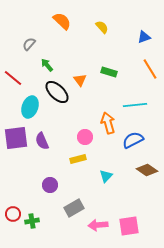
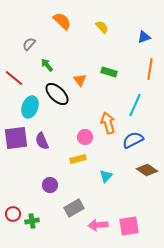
orange line: rotated 40 degrees clockwise
red line: moved 1 px right
black ellipse: moved 2 px down
cyan line: rotated 60 degrees counterclockwise
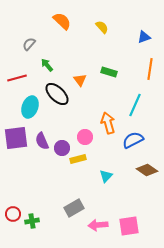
red line: moved 3 px right; rotated 54 degrees counterclockwise
purple circle: moved 12 px right, 37 px up
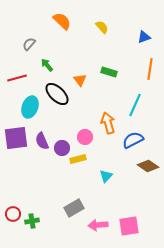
brown diamond: moved 1 px right, 4 px up
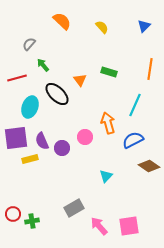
blue triangle: moved 11 px up; rotated 24 degrees counterclockwise
green arrow: moved 4 px left
yellow rectangle: moved 48 px left
brown diamond: moved 1 px right
pink arrow: moved 1 px right, 1 px down; rotated 54 degrees clockwise
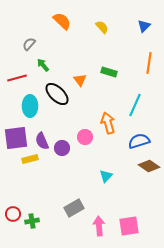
orange line: moved 1 px left, 6 px up
cyan ellipse: moved 1 px up; rotated 20 degrees counterclockwise
blue semicircle: moved 6 px right, 1 px down; rotated 10 degrees clockwise
pink arrow: rotated 36 degrees clockwise
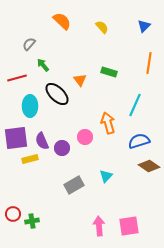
gray rectangle: moved 23 px up
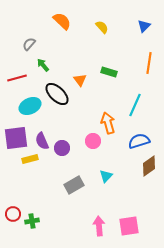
cyan ellipse: rotated 65 degrees clockwise
pink circle: moved 8 px right, 4 px down
brown diamond: rotated 70 degrees counterclockwise
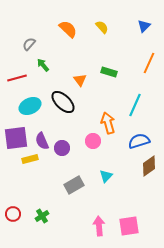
orange semicircle: moved 6 px right, 8 px down
orange line: rotated 15 degrees clockwise
black ellipse: moved 6 px right, 8 px down
green cross: moved 10 px right, 5 px up; rotated 24 degrees counterclockwise
